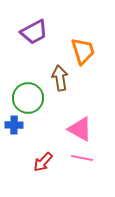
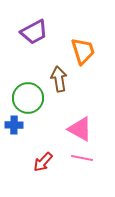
brown arrow: moved 1 px left, 1 px down
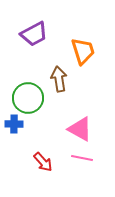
purple trapezoid: moved 2 px down
blue cross: moved 1 px up
red arrow: rotated 85 degrees counterclockwise
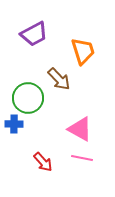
brown arrow: rotated 145 degrees clockwise
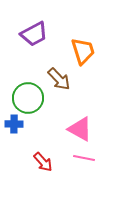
pink line: moved 2 px right
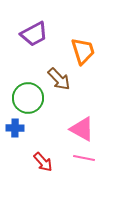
blue cross: moved 1 px right, 4 px down
pink triangle: moved 2 px right
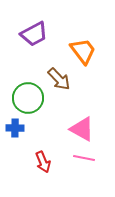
orange trapezoid: rotated 20 degrees counterclockwise
red arrow: rotated 20 degrees clockwise
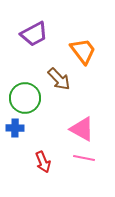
green circle: moved 3 px left
